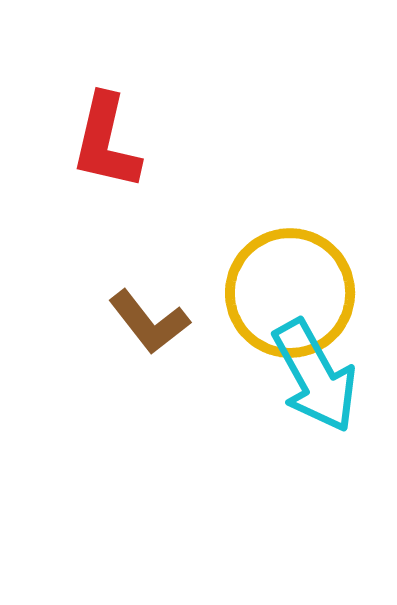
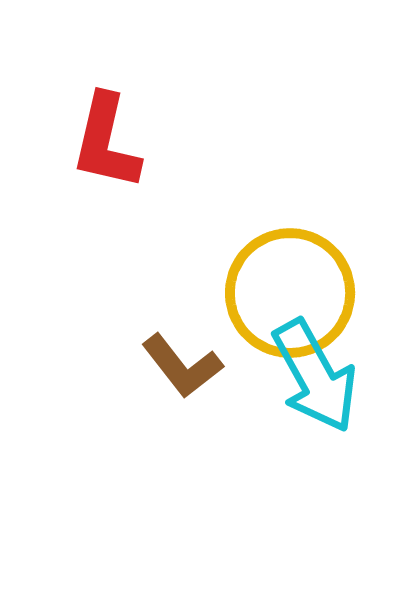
brown L-shape: moved 33 px right, 44 px down
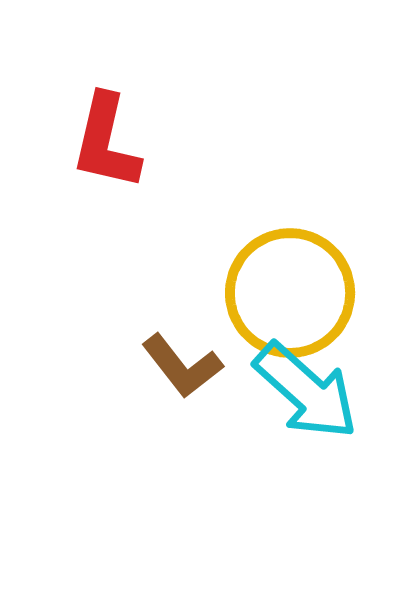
cyan arrow: moved 9 px left, 15 px down; rotated 19 degrees counterclockwise
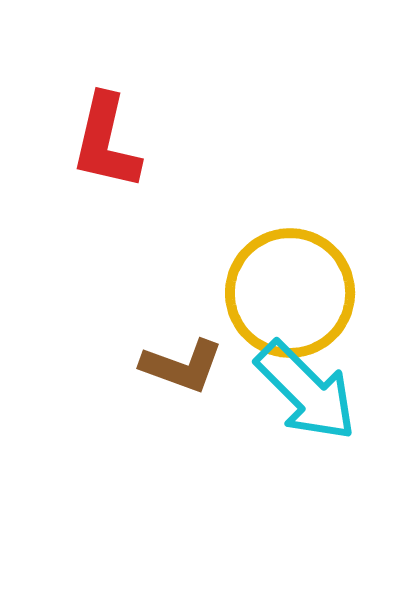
brown L-shape: rotated 32 degrees counterclockwise
cyan arrow: rotated 3 degrees clockwise
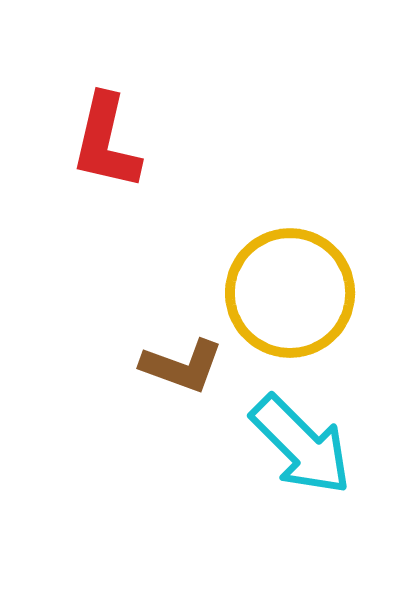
cyan arrow: moved 5 px left, 54 px down
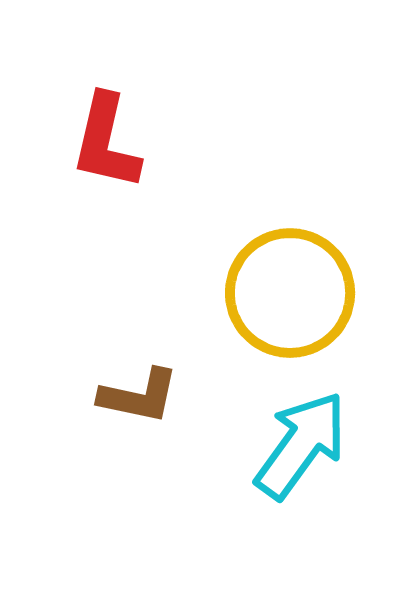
brown L-shape: moved 43 px left, 30 px down; rotated 8 degrees counterclockwise
cyan arrow: rotated 99 degrees counterclockwise
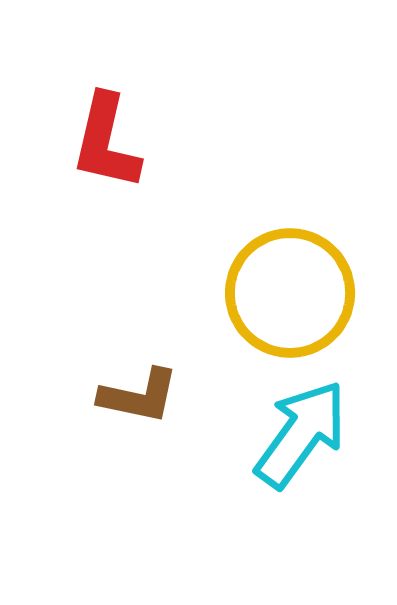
cyan arrow: moved 11 px up
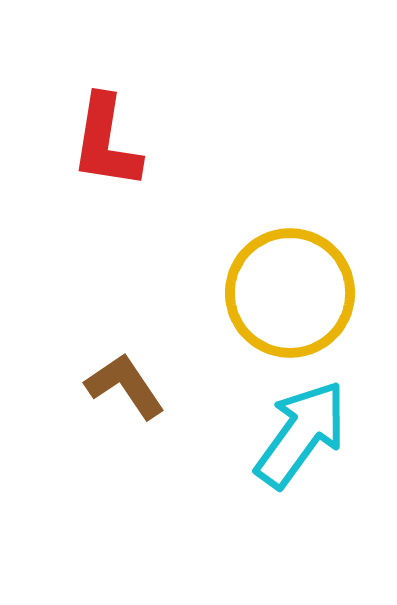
red L-shape: rotated 4 degrees counterclockwise
brown L-shape: moved 14 px left, 10 px up; rotated 136 degrees counterclockwise
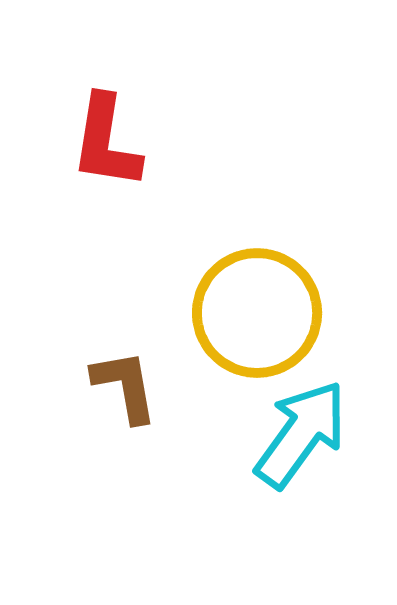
yellow circle: moved 33 px left, 20 px down
brown L-shape: rotated 24 degrees clockwise
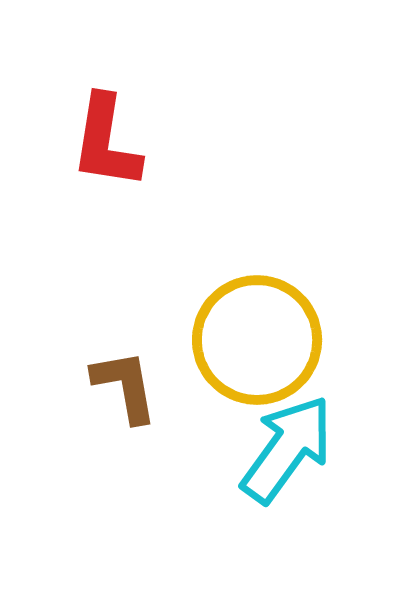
yellow circle: moved 27 px down
cyan arrow: moved 14 px left, 15 px down
